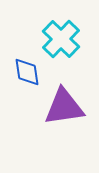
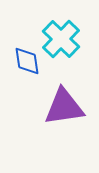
blue diamond: moved 11 px up
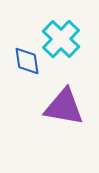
purple triangle: rotated 18 degrees clockwise
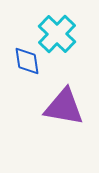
cyan cross: moved 4 px left, 5 px up
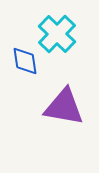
blue diamond: moved 2 px left
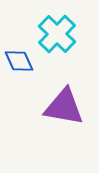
blue diamond: moved 6 px left; rotated 16 degrees counterclockwise
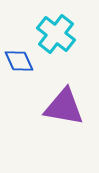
cyan cross: moved 1 px left; rotated 6 degrees counterclockwise
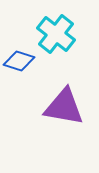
blue diamond: rotated 48 degrees counterclockwise
